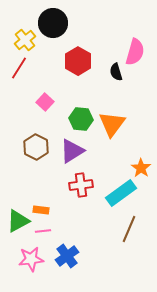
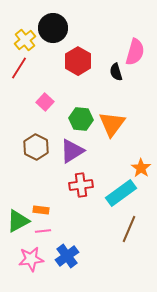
black circle: moved 5 px down
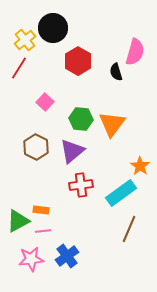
purple triangle: rotated 8 degrees counterclockwise
orange star: moved 1 px left, 2 px up
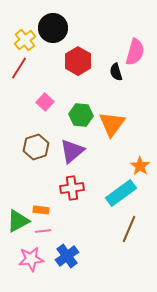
green hexagon: moved 4 px up
brown hexagon: rotated 15 degrees clockwise
red cross: moved 9 px left, 3 px down
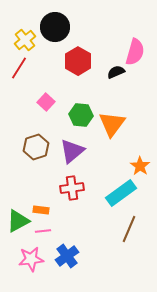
black circle: moved 2 px right, 1 px up
black semicircle: rotated 84 degrees clockwise
pink square: moved 1 px right
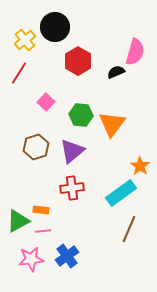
red line: moved 5 px down
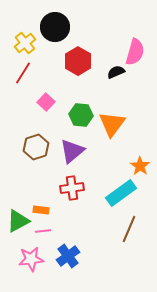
yellow cross: moved 3 px down
red line: moved 4 px right
blue cross: moved 1 px right
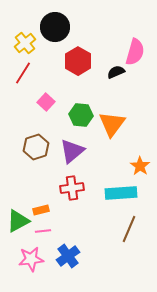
cyan rectangle: rotated 32 degrees clockwise
orange rectangle: rotated 21 degrees counterclockwise
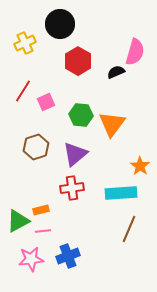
black circle: moved 5 px right, 3 px up
yellow cross: rotated 15 degrees clockwise
red line: moved 18 px down
pink square: rotated 24 degrees clockwise
purple triangle: moved 3 px right, 3 px down
blue cross: rotated 15 degrees clockwise
